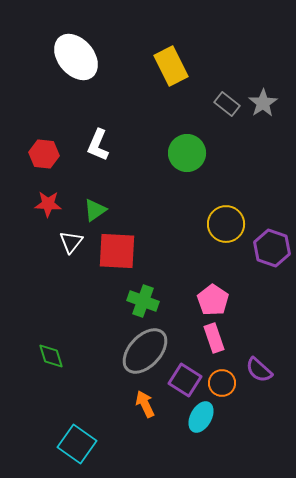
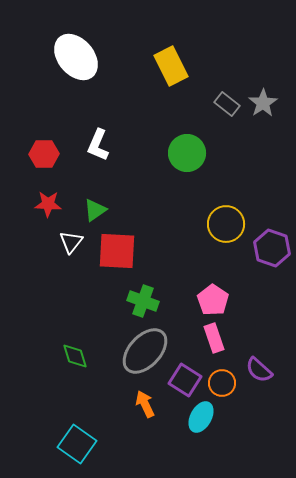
red hexagon: rotated 8 degrees counterclockwise
green diamond: moved 24 px right
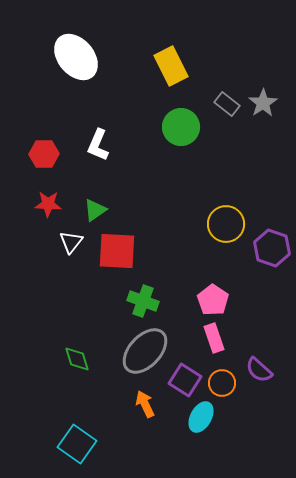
green circle: moved 6 px left, 26 px up
green diamond: moved 2 px right, 3 px down
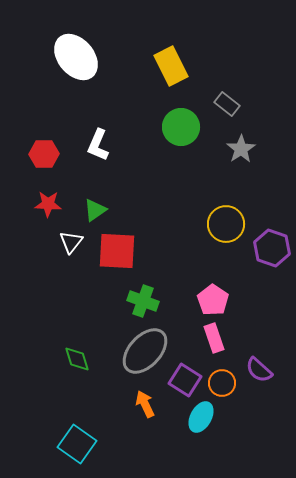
gray star: moved 22 px left, 46 px down
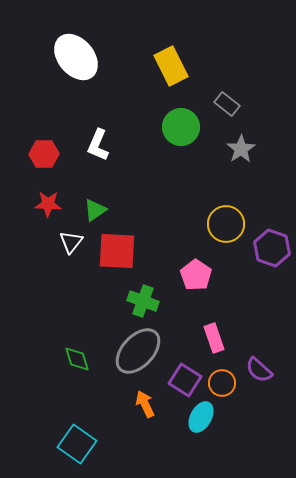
pink pentagon: moved 17 px left, 25 px up
gray ellipse: moved 7 px left
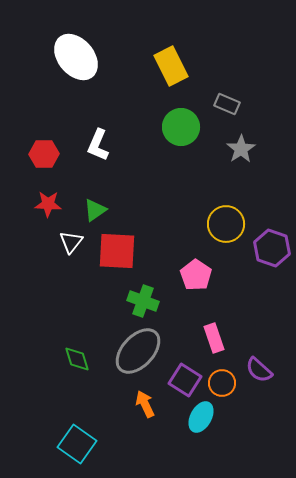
gray rectangle: rotated 15 degrees counterclockwise
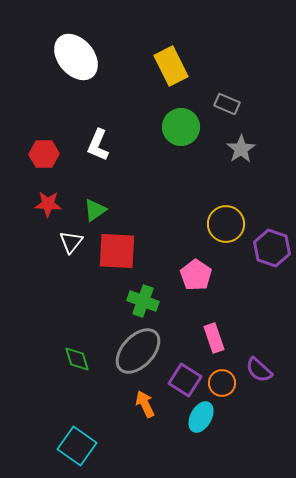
cyan square: moved 2 px down
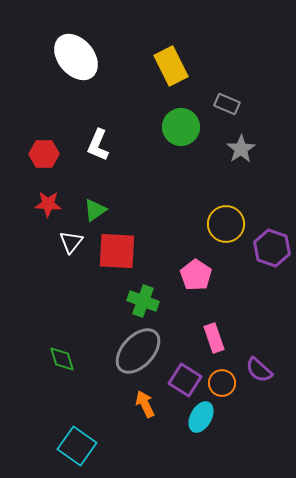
green diamond: moved 15 px left
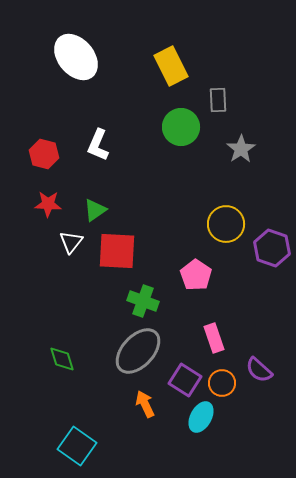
gray rectangle: moved 9 px left, 4 px up; rotated 65 degrees clockwise
red hexagon: rotated 16 degrees clockwise
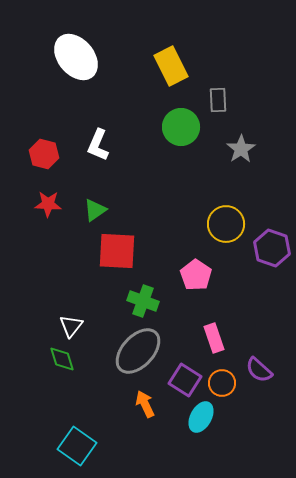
white triangle: moved 84 px down
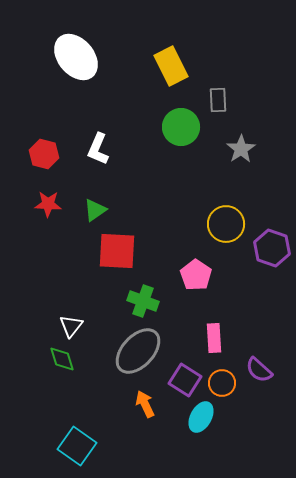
white L-shape: moved 4 px down
pink rectangle: rotated 16 degrees clockwise
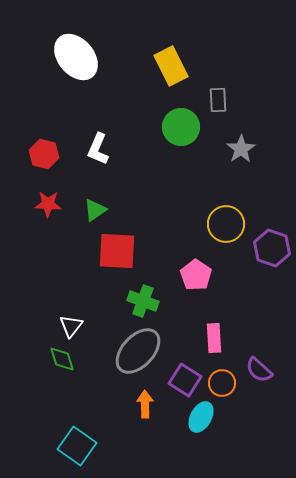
orange arrow: rotated 24 degrees clockwise
